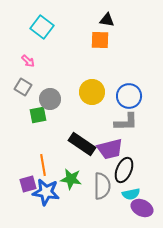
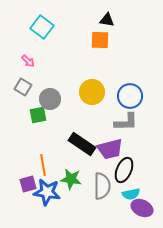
blue circle: moved 1 px right
blue star: moved 1 px right
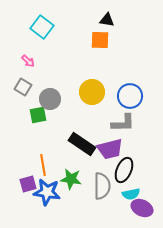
gray L-shape: moved 3 px left, 1 px down
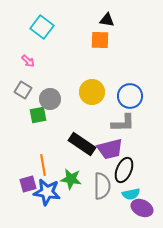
gray square: moved 3 px down
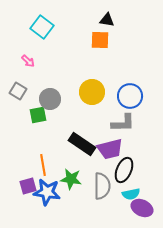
gray square: moved 5 px left, 1 px down
purple square: moved 2 px down
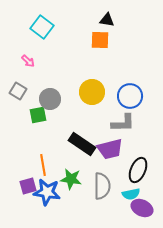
black ellipse: moved 14 px right
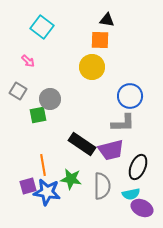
yellow circle: moved 25 px up
purple trapezoid: moved 1 px right, 1 px down
black ellipse: moved 3 px up
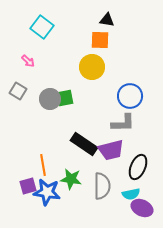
green square: moved 27 px right, 17 px up
black rectangle: moved 2 px right
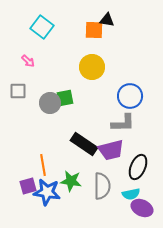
orange square: moved 6 px left, 10 px up
gray square: rotated 30 degrees counterclockwise
gray circle: moved 4 px down
green star: moved 2 px down
